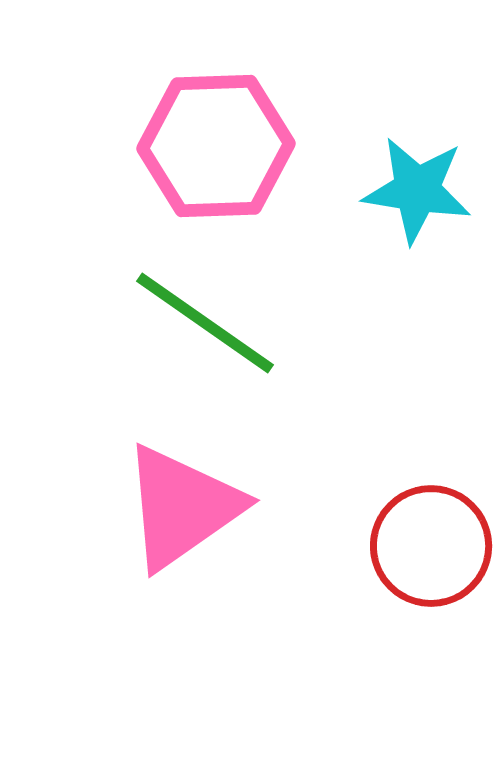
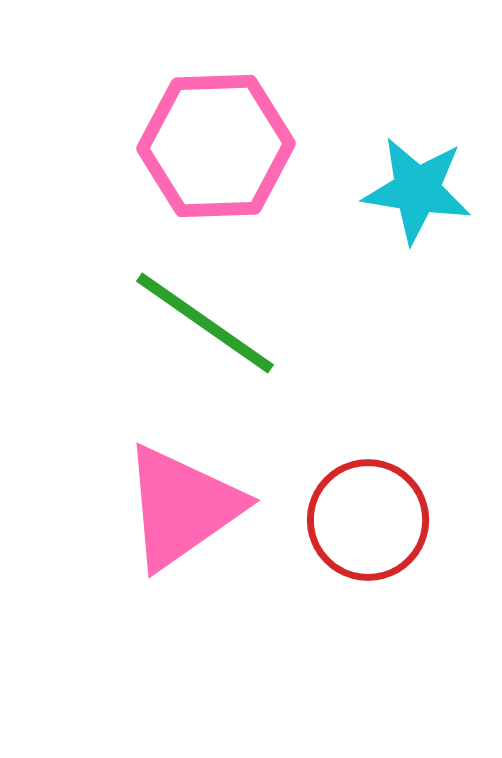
red circle: moved 63 px left, 26 px up
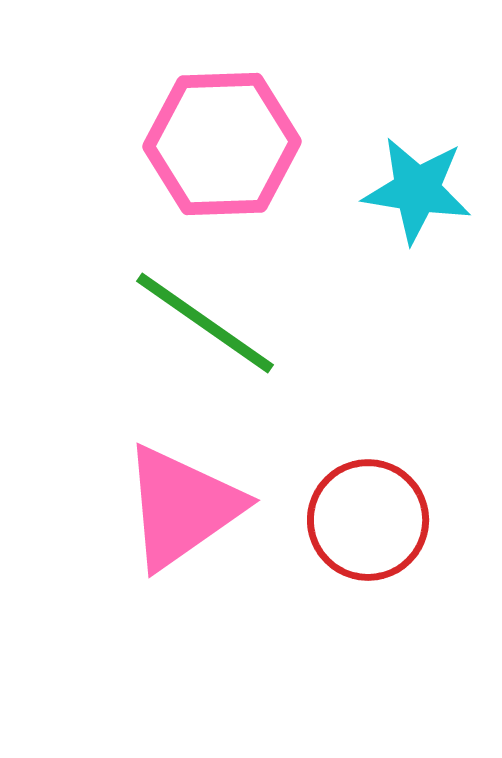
pink hexagon: moved 6 px right, 2 px up
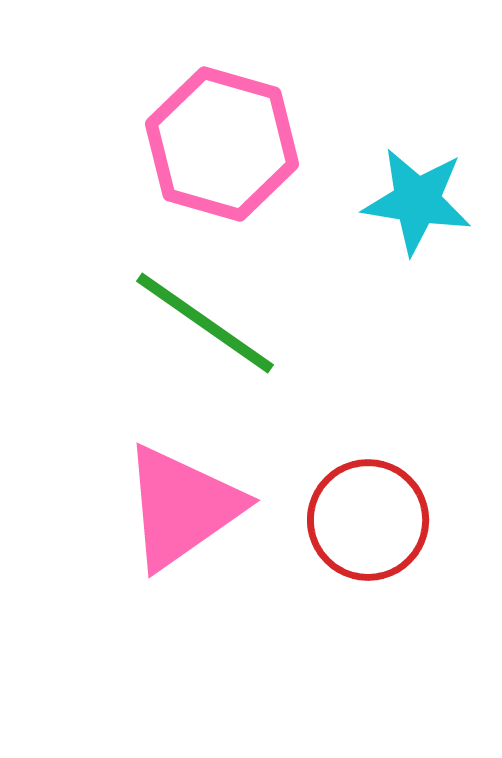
pink hexagon: rotated 18 degrees clockwise
cyan star: moved 11 px down
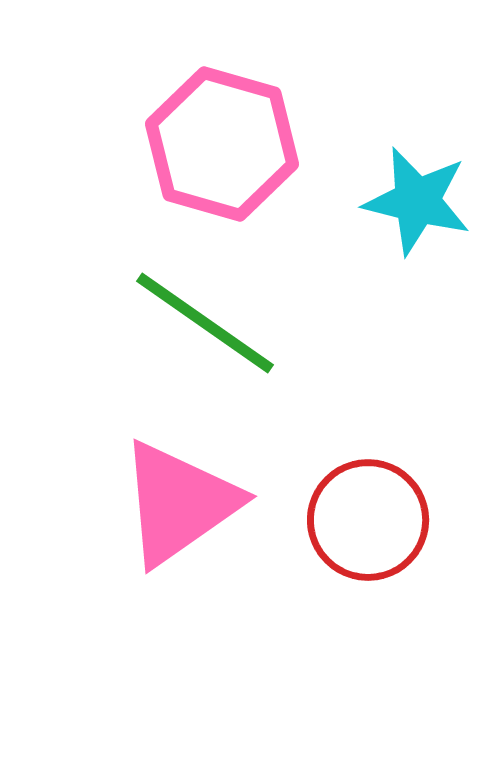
cyan star: rotated 5 degrees clockwise
pink triangle: moved 3 px left, 4 px up
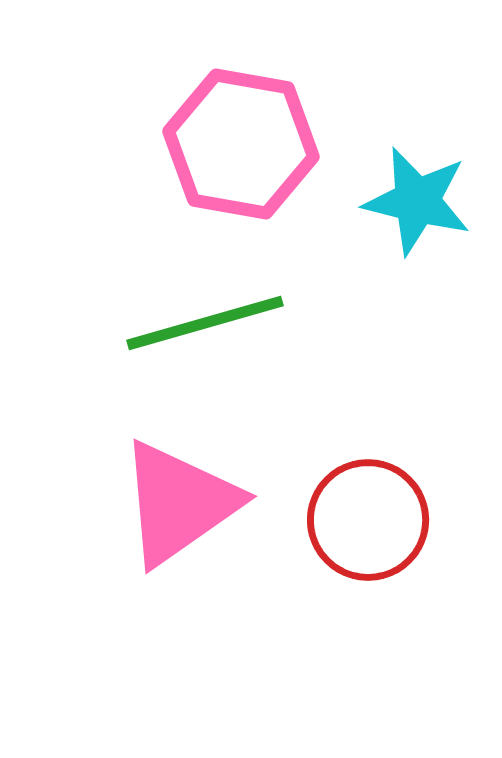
pink hexagon: moved 19 px right; rotated 6 degrees counterclockwise
green line: rotated 51 degrees counterclockwise
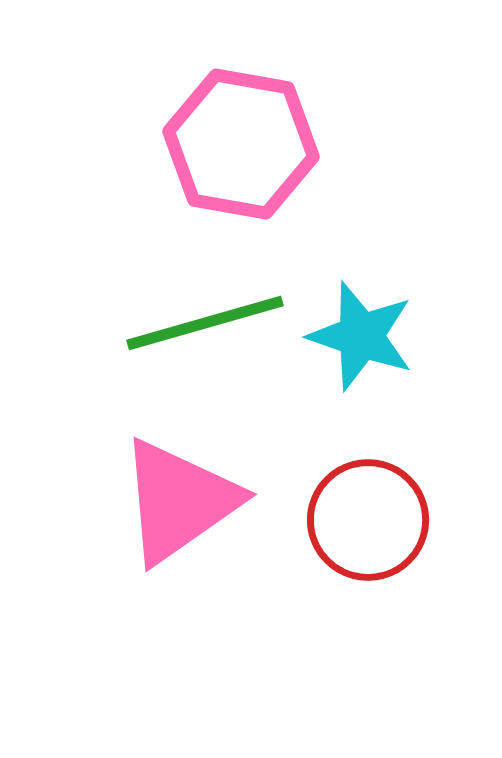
cyan star: moved 56 px left, 135 px down; rotated 5 degrees clockwise
pink triangle: moved 2 px up
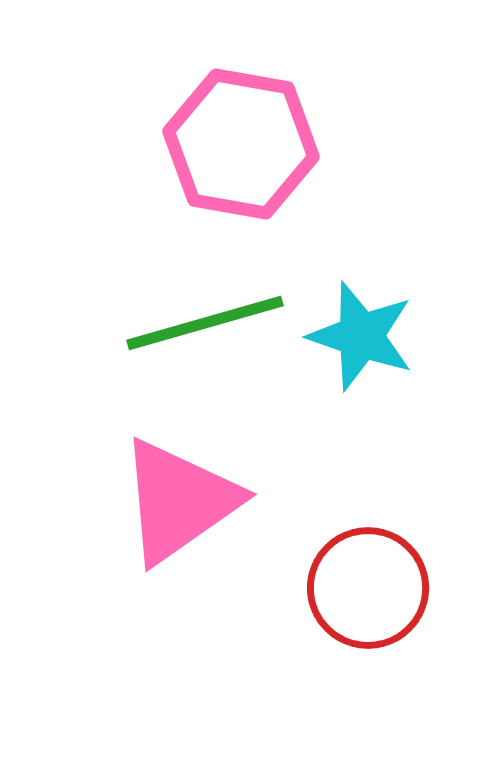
red circle: moved 68 px down
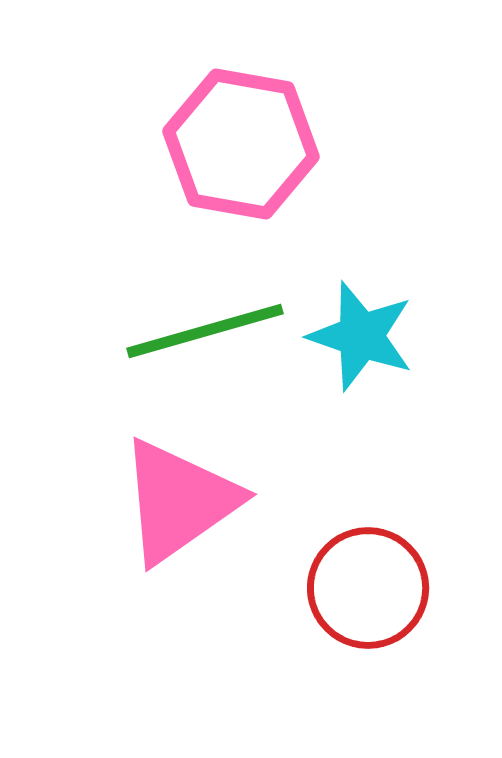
green line: moved 8 px down
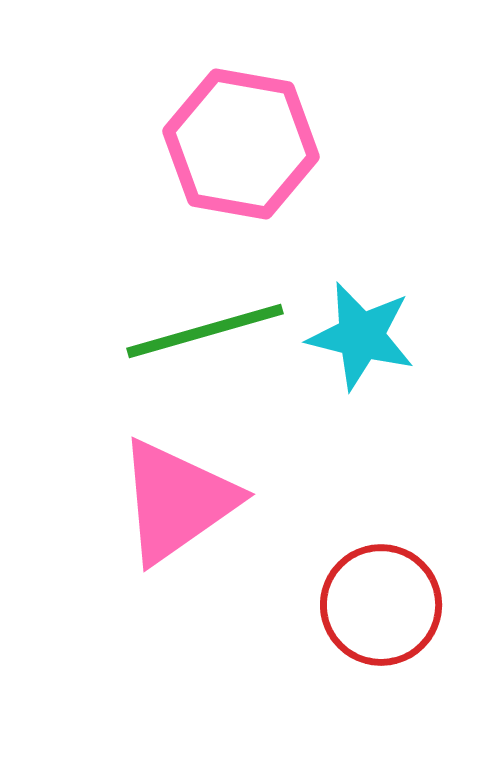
cyan star: rotated 5 degrees counterclockwise
pink triangle: moved 2 px left
red circle: moved 13 px right, 17 px down
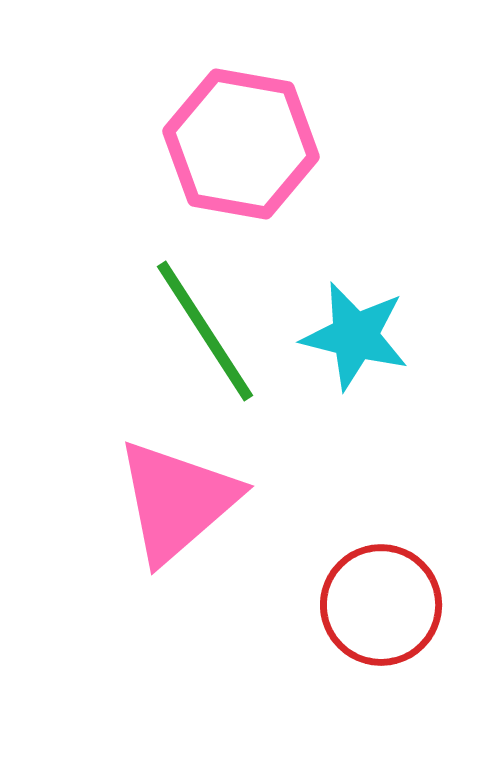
green line: rotated 73 degrees clockwise
cyan star: moved 6 px left
pink triangle: rotated 6 degrees counterclockwise
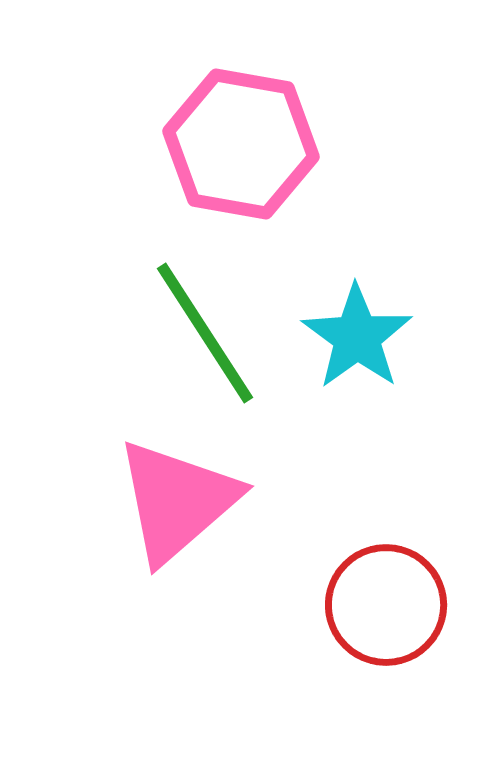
green line: moved 2 px down
cyan star: moved 2 px right, 1 px down; rotated 22 degrees clockwise
red circle: moved 5 px right
